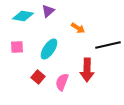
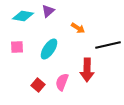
red square: moved 8 px down
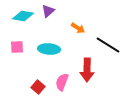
black line: rotated 45 degrees clockwise
cyan ellipse: rotated 60 degrees clockwise
red square: moved 2 px down
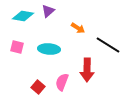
pink square: rotated 16 degrees clockwise
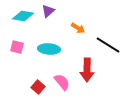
pink semicircle: rotated 120 degrees clockwise
